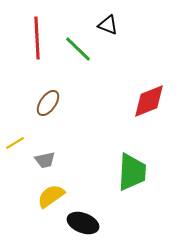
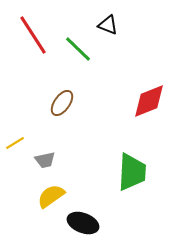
red line: moved 4 px left, 3 px up; rotated 30 degrees counterclockwise
brown ellipse: moved 14 px right
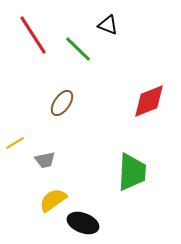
yellow semicircle: moved 2 px right, 4 px down
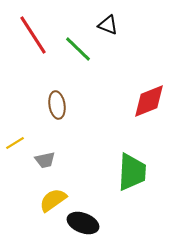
brown ellipse: moved 5 px left, 2 px down; rotated 44 degrees counterclockwise
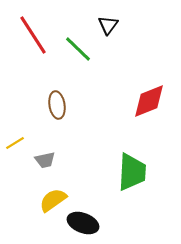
black triangle: rotated 45 degrees clockwise
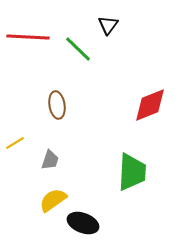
red line: moved 5 px left, 2 px down; rotated 54 degrees counterclockwise
red diamond: moved 1 px right, 4 px down
gray trapezoid: moved 5 px right; rotated 60 degrees counterclockwise
